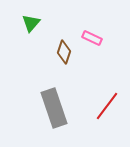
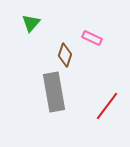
brown diamond: moved 1 px right, 3 px down
gray rectangle: moved 16 px up; rotated 9 degrees clockwise
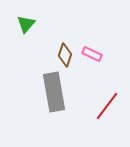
green triangle: moved 5 px left, 1 px down
pink rectangle: moved 16 px down
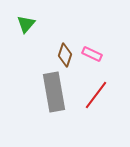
red line: moved 11 px left, 11 px up
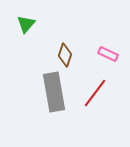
pink rectangle: moved 16 px right
red line: moved 1 px left, 2 px up
